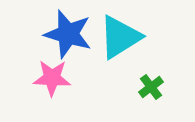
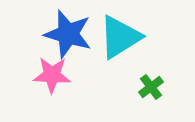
pink star: moved 3 px up
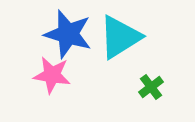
pink star: rotated 6 degrees clockwise
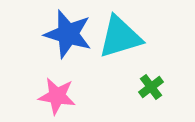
cyan triangle: rotated 15 degrees clockwise
pink star: moved 5 px right, 21 px down
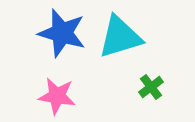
blue star: moved 6 px left, 1 px up
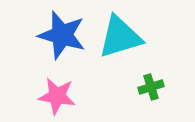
blue star: moved 2 px down
green cross: rotated 20 degrees clockwise
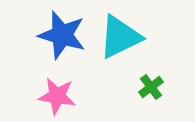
cyan triangle: rotated 9 degrees counterclockwise
green cross: rotated 20 degrees counterclockwise
